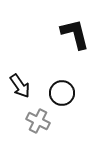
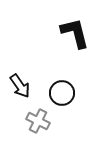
black L-shape: moved 1 px up
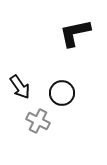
black L-shape: rotated 88 degrees counterclockwise
black arrow: moved 1 px down
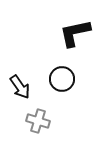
black circle: moved 14 px up
gray cross: rotated 10 degrees counterclockwise
